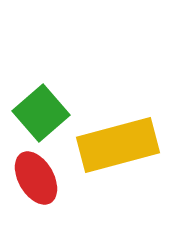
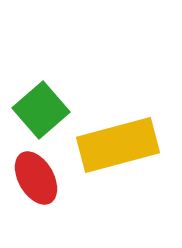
green square: moved 3 px up
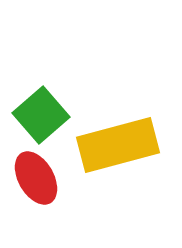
green square: moved 5 px down
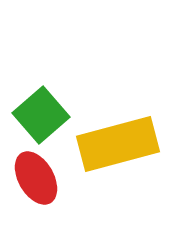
yellow rectangle: moved 1 px up
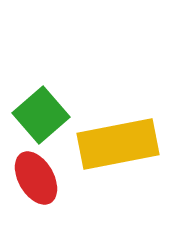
yellow rectangle: rotated 4 degrees clockwise
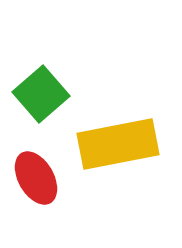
green square: moved 21 px up
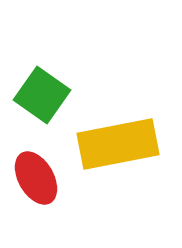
green square: moved 1 px right, 1 px down; rotated 14 degrees counterclockwise
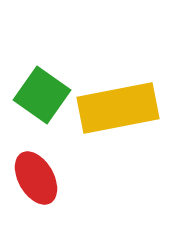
yellow rectangle: moved 36 px up
